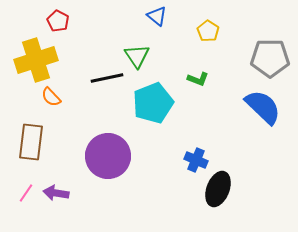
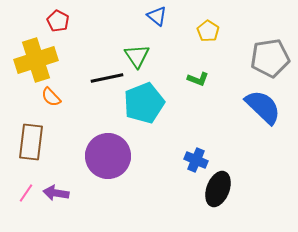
gray pentagon: rotated 9 degrees counterclockwise
cyan pentagon: moved 9 px left
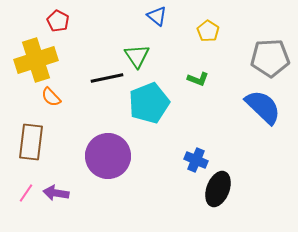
gray pentagon: rotated 6 degrees clockwise
cyan pentagon: moved 5 px right
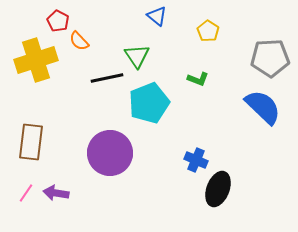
orange semicircle: moved 28 px right, 56 px up
purple circle: moved 2 px right, 3 px up
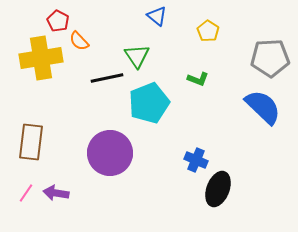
yellow cross: moved 5 px right, 2 px up; rotated 9 degrees clockwise
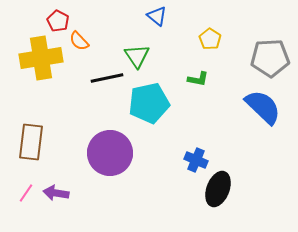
yellow pentagon: moved 2 px right, 8 px down
green L-shape: rotated 10 degrees counterclockwise
cyan pentagon: rotated 9 degrees clockwise
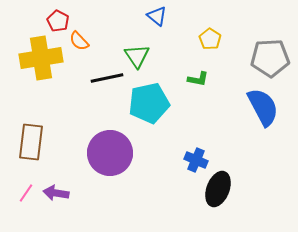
blue semicircle: rotated 18 degrees clockwise
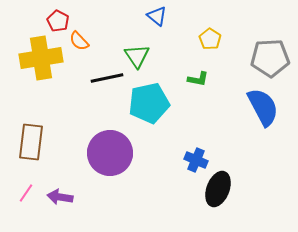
purple arrow: moved 4 px right, 4 px down
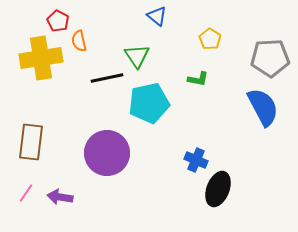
orange semicircle: rotated 30 degrees clockwise
purple circle: moved 3 px left
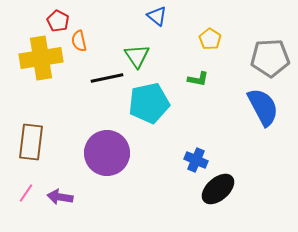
black ellipse: rotated 28 degrees clockwise
